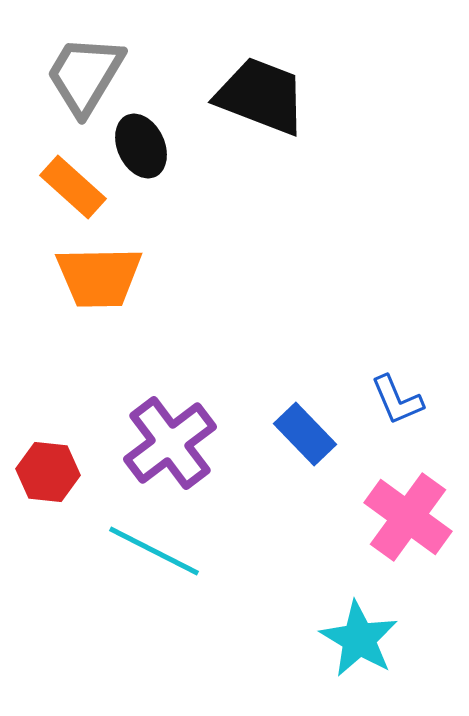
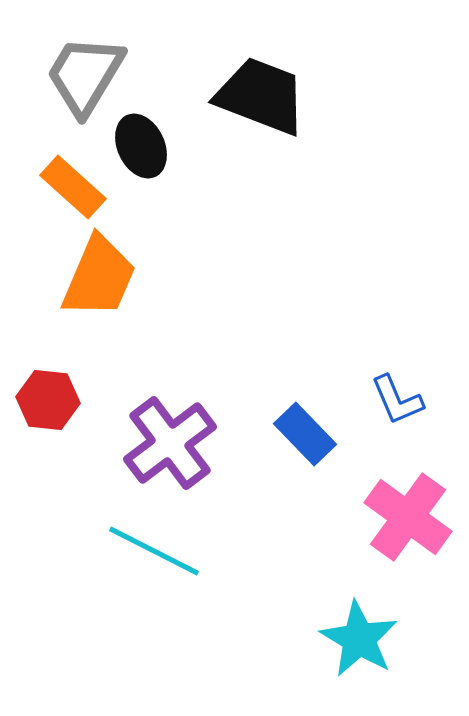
orange trapezoid: rotated 66 degrees counterclockwise
red hexagon: moved 72 px up
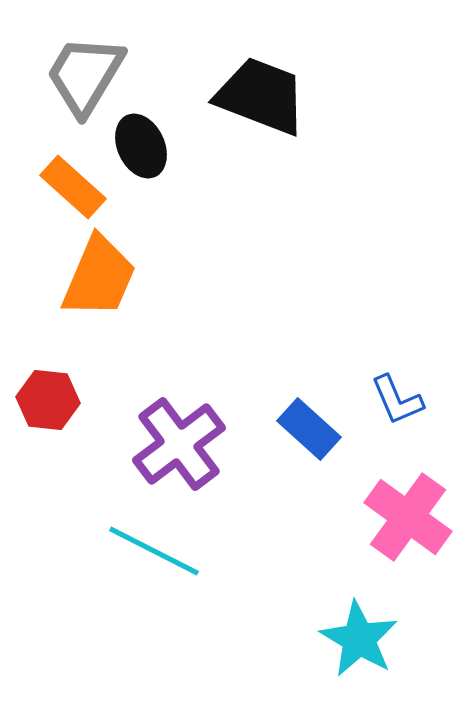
blue rectangle: moved 4 px right, 5 px up; rotated 4 degrees counterclockwise
purple cross: moved 9 px right, 1 px down
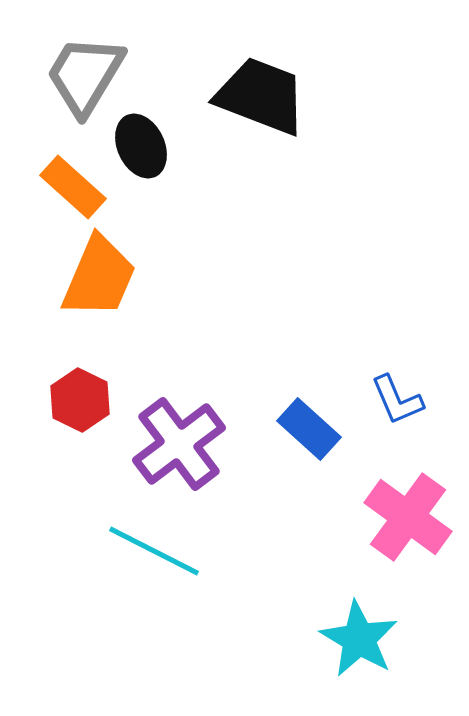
red hexagon: moved 32 px right; rotated 20 degrees clockwise
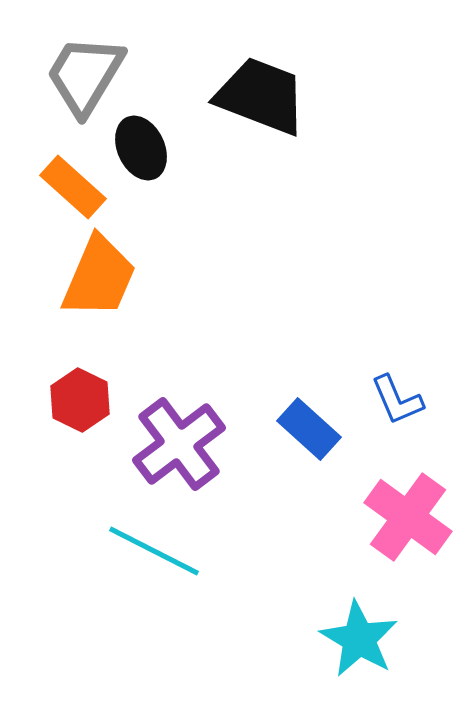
black ellipse: moved 2 px down
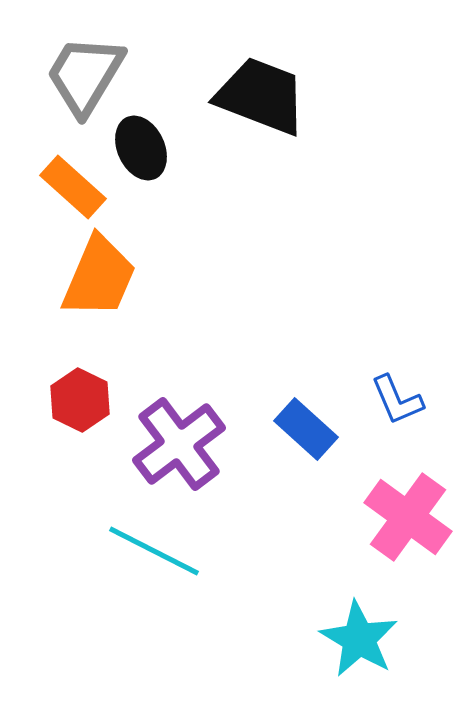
blue rectangle: moved 3 px left
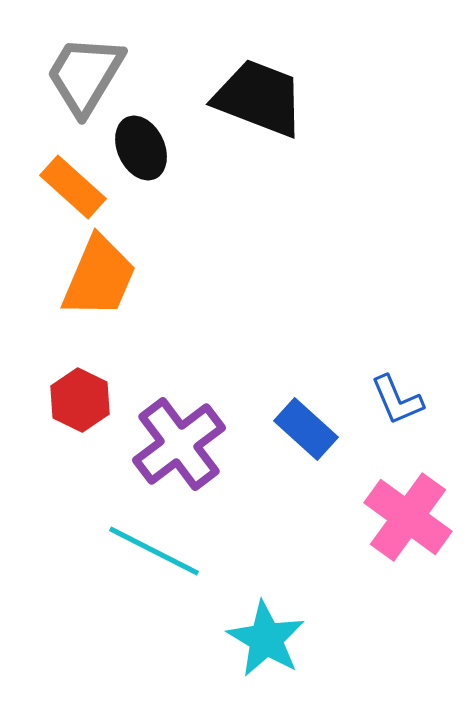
black trapezoid: moved 2 px left, 2 px down
cyan star: moved 93 px left
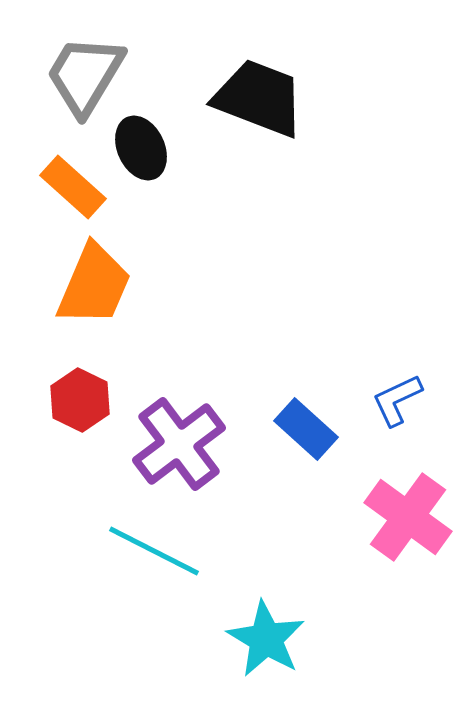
orange trapezoid: moved 5 px left, 8 px down
blue L-shape: rotated 88 degrees clockwise
